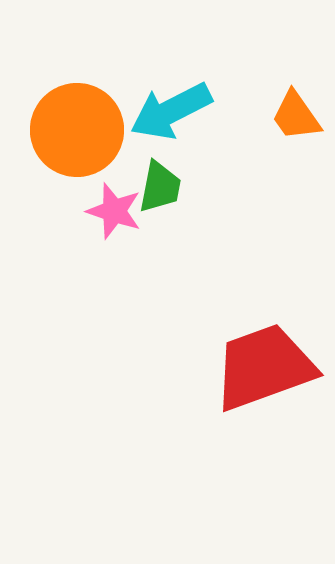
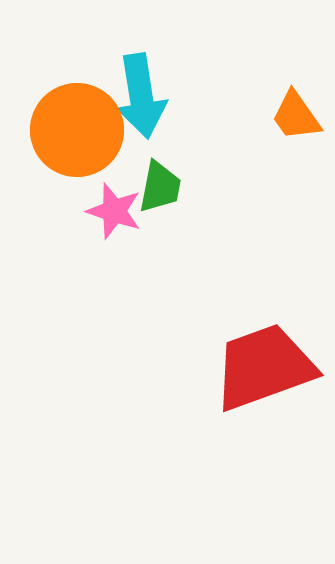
cyan arrow: moved 30 px left, 15 px up; rotated 72 degrees counterclockwise
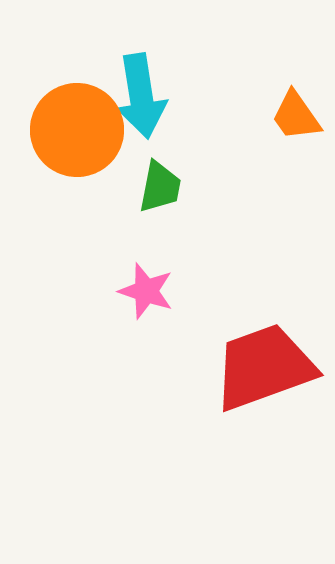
pink star: moved 32 px right, 80 px down
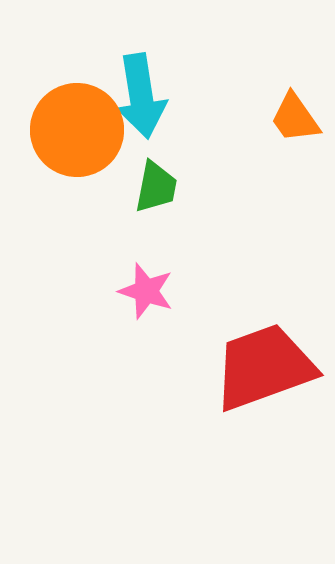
orange trapezoid: moved 1 px left, 2 px down
green trapezoid: moved 4 px left
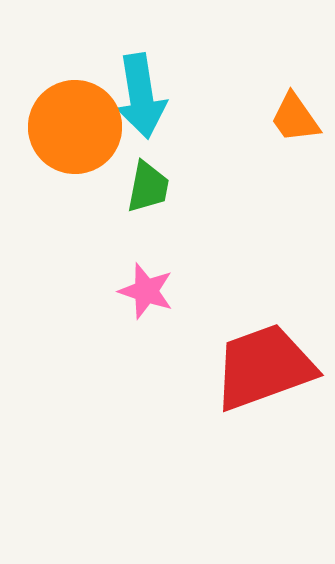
orange circle: moved 2 px left, 3 px up
green trapezoid: moved 8 px left
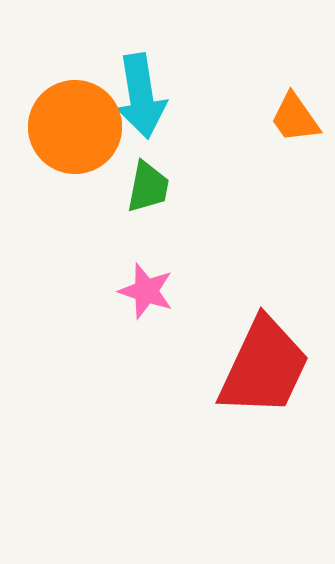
red trapezoid: rotated 135 degrees clockwise
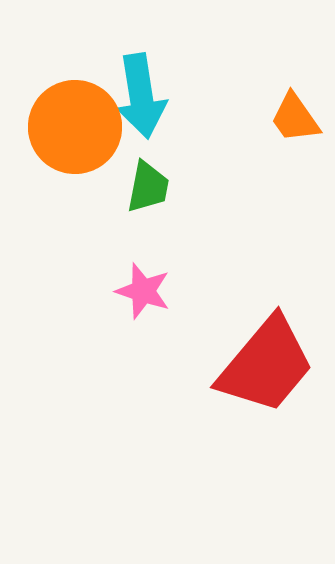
pink star: moved 3 px left
red trapezoid: moved 2 px right, 2 px up; rotated 15 degrees clockwise
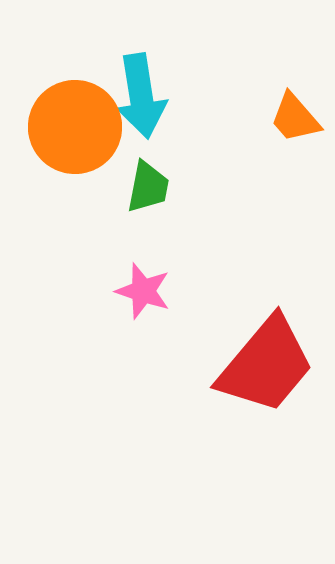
orange trapezoid: rotated 6 degrees counterclockwise
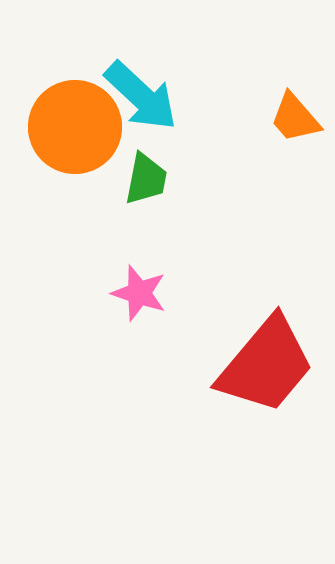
cyan arrow: rotated 38 degrees counterclockwise
green trapezoid: moved 2 px left, 8 px up
pink star: moved 4 px left, 2 px down
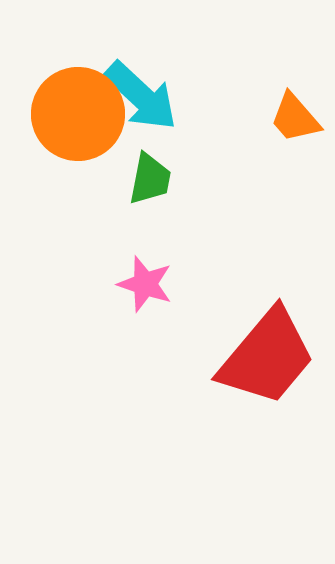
orange circle: moved 3 px right, 13 px up
green trapezoid: moved 4 px right
pink star: moved 6 px right, 9 px up
red trapezoid: moved 1 px right, 8 px up
